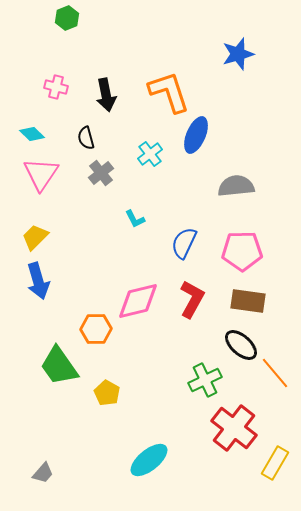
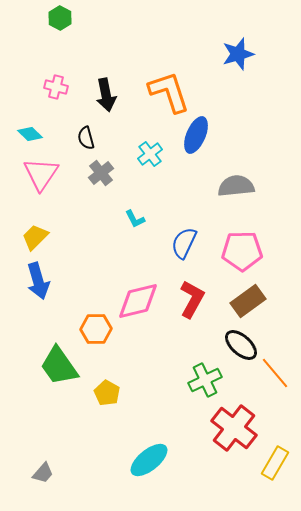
green hexagon: moved 7 px left; rotated 10 degrees counterclockwise
cyan diamond: moved 2 px left
brown rectangle: rotated 44 degrees counterclockwise
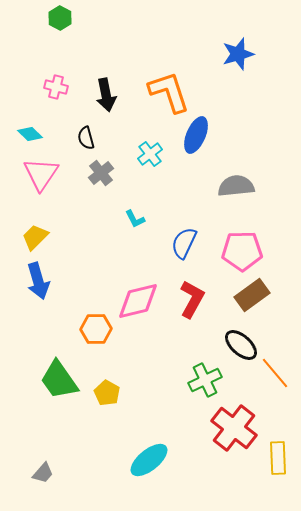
brown rectangle: moved 4 px right, 6 px up
green trapezoid: moved 14 px down
yellow rectangle: moved 3 px right, 5 px up; rotated 32 degrees counterclockwise
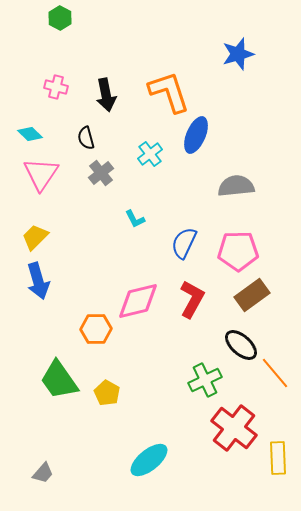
pink pentagon: moved 4 px left
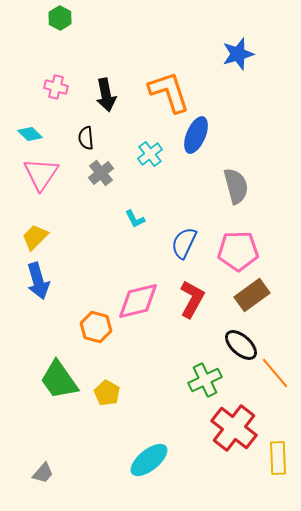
black semicircle: rotated 10 degrees clockwise
gray semicircle: rotated 81 degrees clockwise
orange hexagon: moved 2 px up; rotated 16 degrees clockwise
